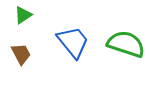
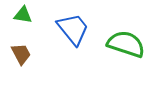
green triangle: rotated 42 degrees clockwise
blue trapezoid: moved 13 px up
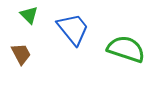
green triangle: moved 6 px right; rotated 36 degrees clockwise
green semicircle: moved 5 px down
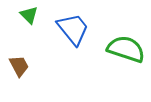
brown trapezoid: moved 2 px left, 12 px down
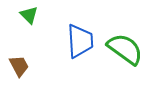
blue trapezoid: moved 7 px right, 12 px down; rotated 36 degrees clockwise
green semicircle: moved 1 px left; rotated 18 degrees clockwise
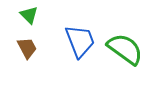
blue trapezoid: rotated 18 degrees counterclockwise
brown trapezoid: moved 8 px right, 18 px up
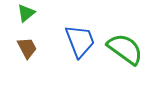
green triangle: moved 3 px left, 2 px up; rotated 36 degrees clockwise
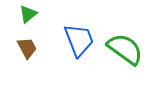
green triangle: moved 2 px right, 1 px down
blue trapezoid: moved 1 px left, 1 px up
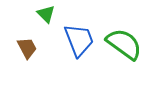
green triangle: moved 18 px right; rotated 36 degrees counterclockwise
green semicircle: moved 1 px left, 5 px up
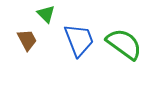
brown trapezoid: moved 8 px up
